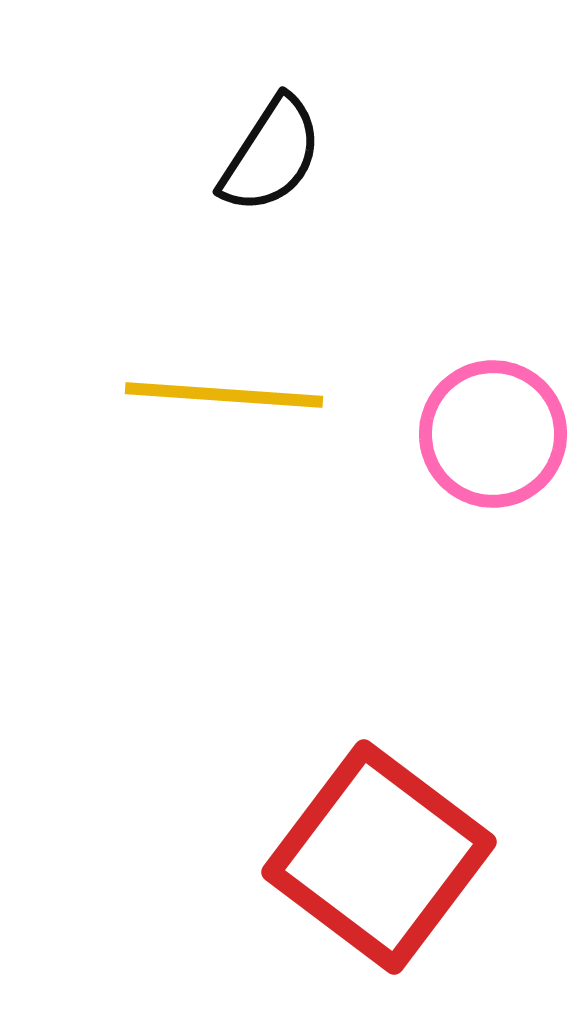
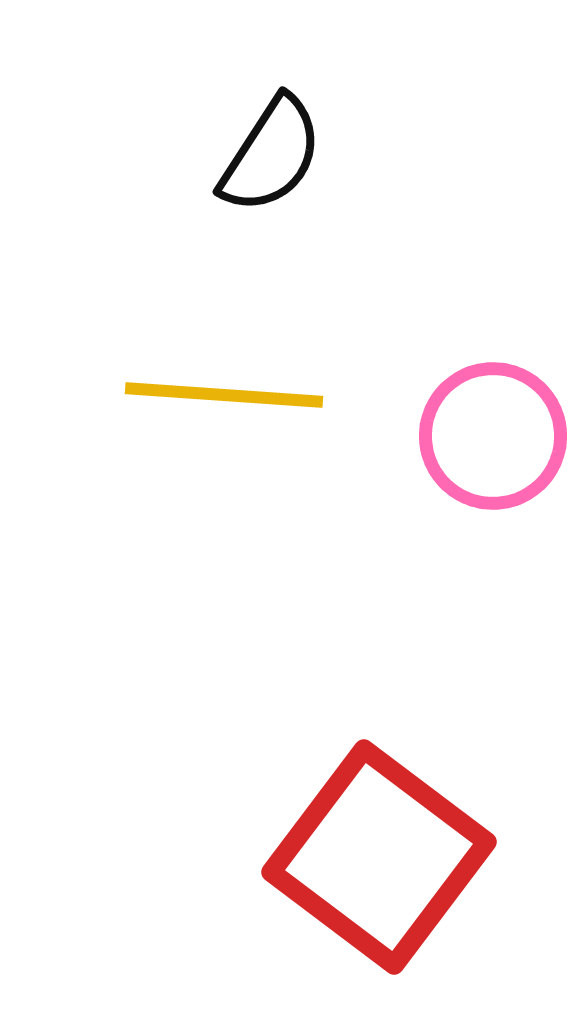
pink circle: moved 2 px down
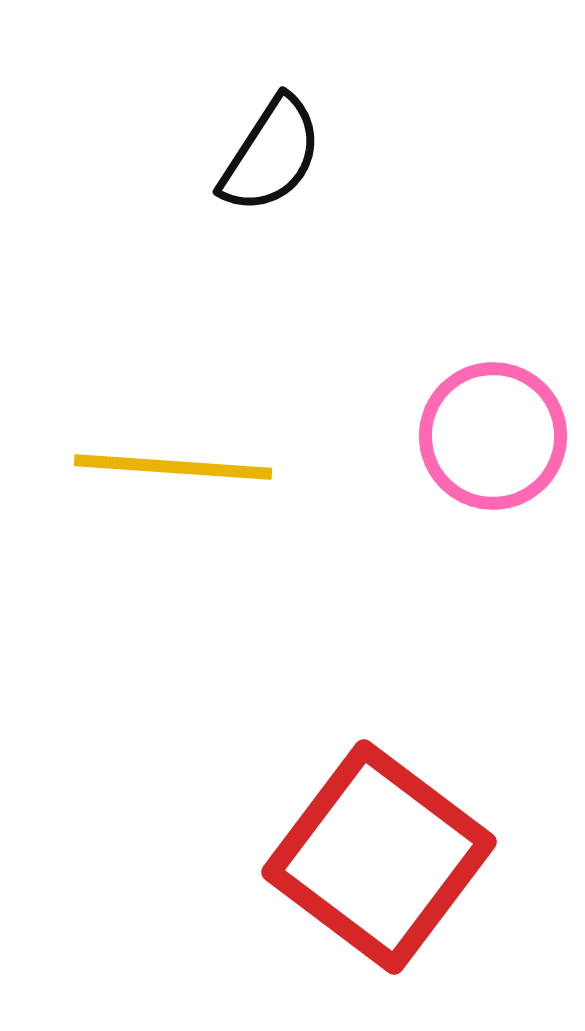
yellow line: moved 51 px left, 72 px down
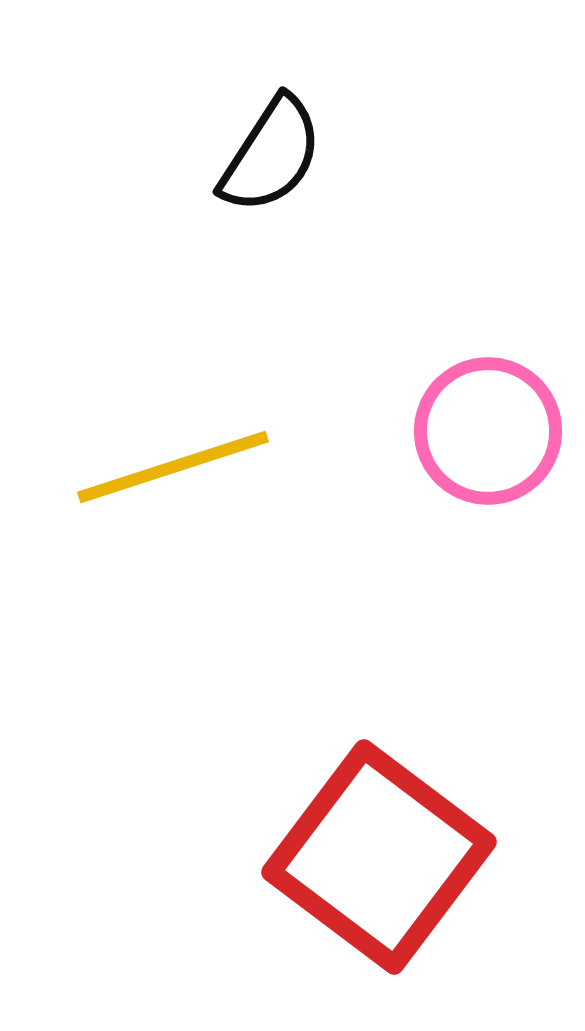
pink circle: moved 5 px left, 5 px up
yellow line: rotated 22 degrees counterclockwise
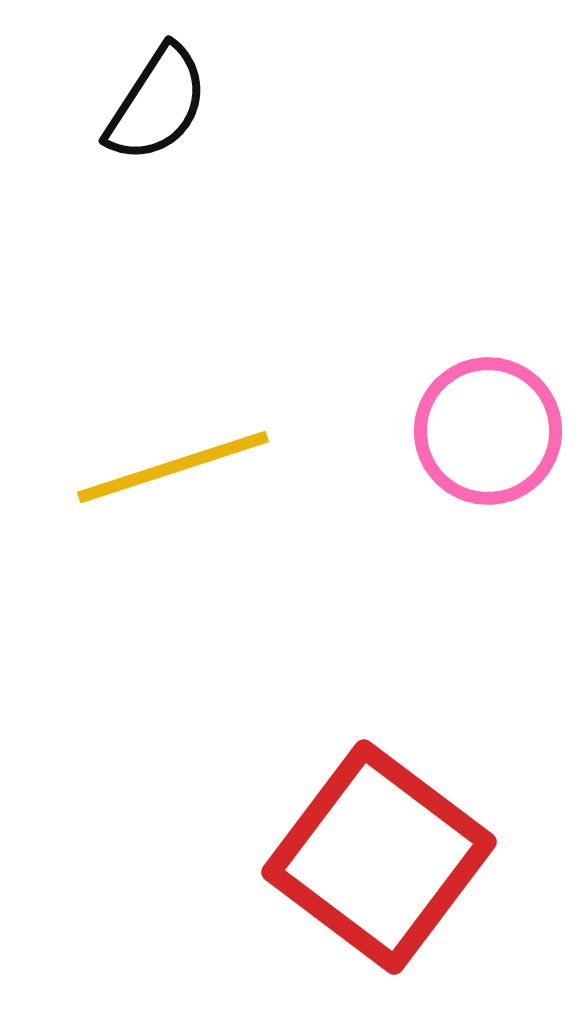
black semicircle: moved 114 px left, 51 px up
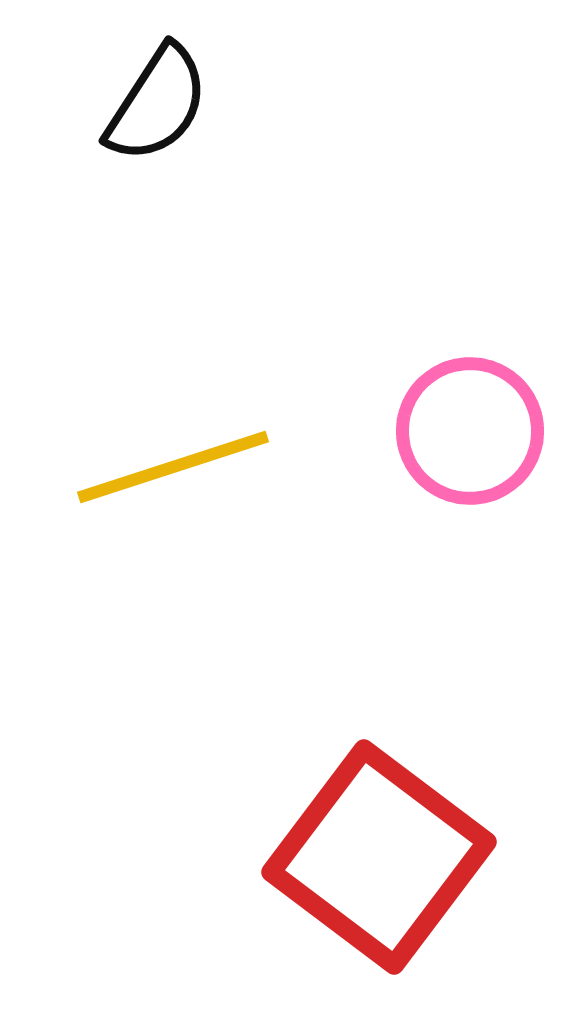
pink circle: moved 18 px left
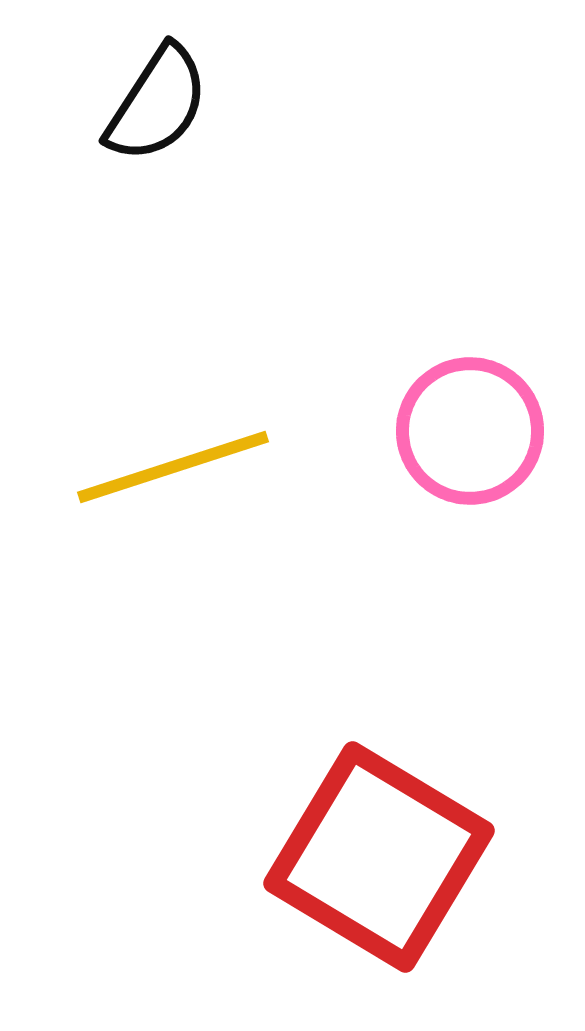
red square: rotated 6 degrees counterclockwise
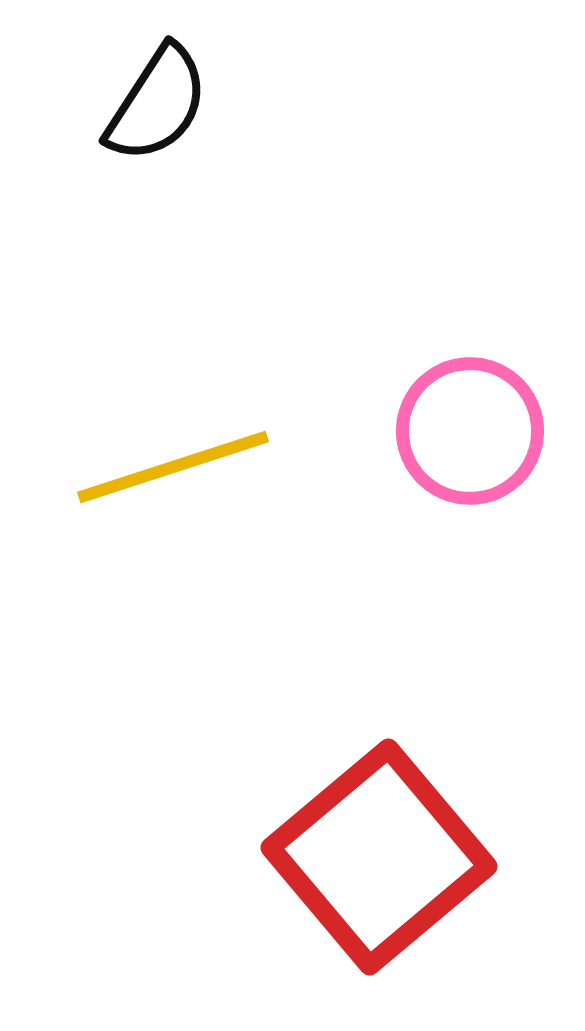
red square: rotated 19 degrees clockwise
